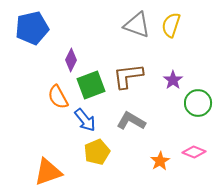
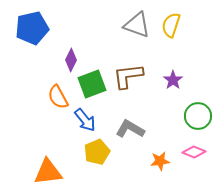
green square: moved 1 px right, 1 px up
green circle: moved 13 px down
gray L-shape: moved 1 px left, 8 px down
orange star: rotated 24 degrees clockwise
orange triangle: rotated 12 degrees clockwise
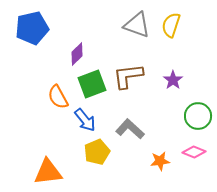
purple diamond: moved 6 px right, 6 px up; rotated 20 degrees clockwise
gray L-shape: rotated 12 degrees clockwise
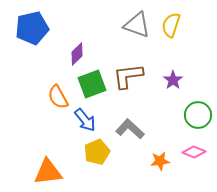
green circle: moved 1 px up
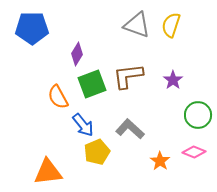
blue pentagon: rotated 12 degrees clockwise
purple diamond: rotated 15 degrees counterclockwise
blue arrow: moved 2 px left, 5 px down
orange star: rotated 30 degrees counterclockwise
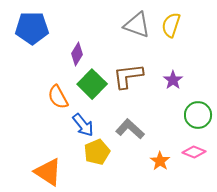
green square: rotated 24 degrees counterclockwise
orange triangle: rotated 40 degrees clockwise
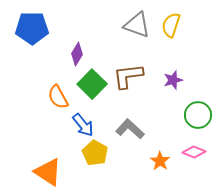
purple star: rotated 18 degrees clockwise
yellow pentagon: moved 2 px left, 1 px down; rotated 20 degrees counterclockwise
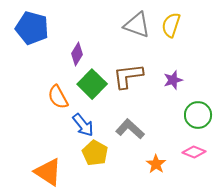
blue pentagon: rotated 16 degrees clockwise
orange star: moved 4 px left, 3 px down
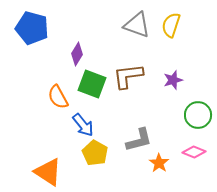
green square: rotated 24 degrees counterclockwise
gray L-shape: moved 9 px right, 11 px down; rotated 124 degrees clockwise
orange star: moved 3 px right, 1 px up
